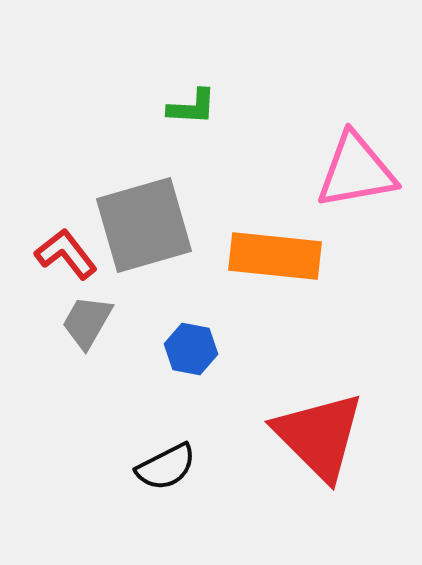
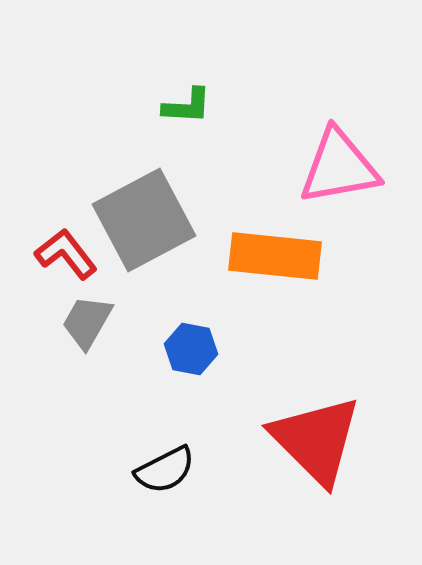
green L-shape: moved 5 px left, 1 px up
pink triangle: moved 17 px left, 4 px up
gray square: moved 5 px up; rotated 12 degrees counterclockwise
red triangle: moved 3 px left, 4 px down
black semicircle: moved 1 px left, 3 px down
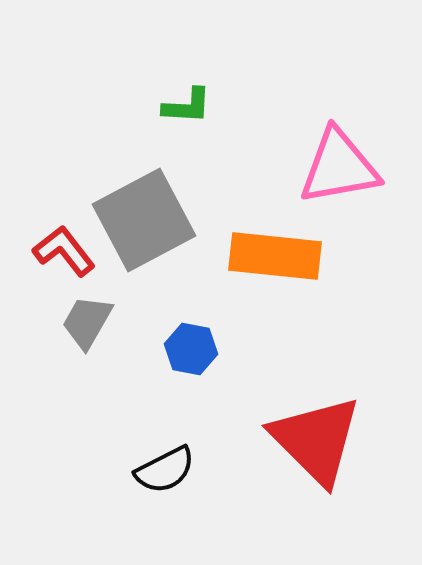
red L-shape: moved 2 px left, 3 px up
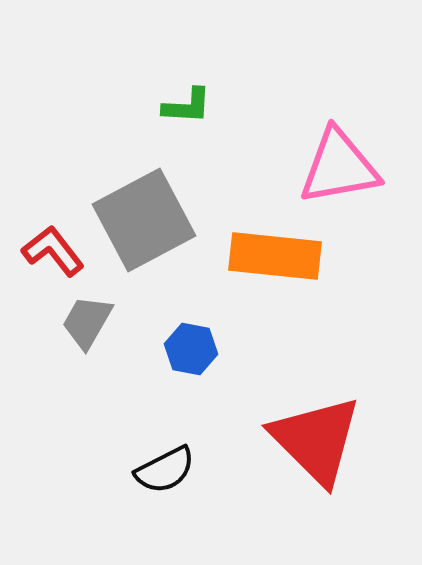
red L-shape: moved 11 px left
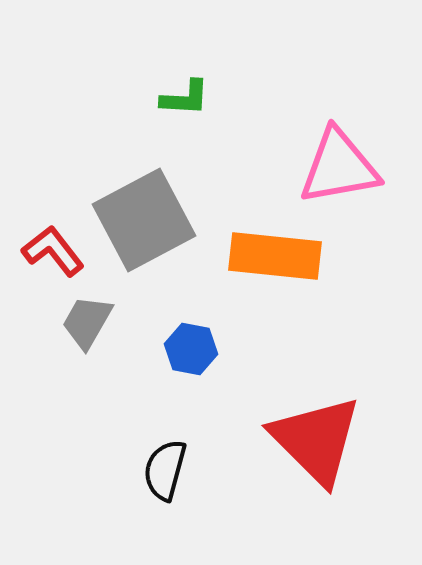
green L-shape: moved 2 px left, 8 px up
black semicircle: rotated 132 degrees clockwise
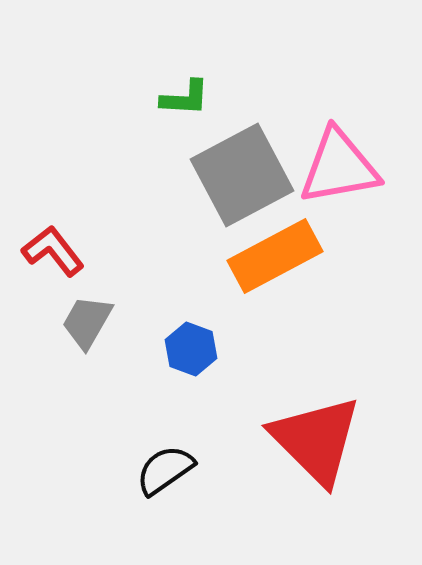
gray square: moved 98 px right, 45 px up
orange rectangle: rotated 34 degrees counterclockwise
blue hexagon: rotated 9 degrees clockwise
black semicircle: rotated 40 degrees clockwise
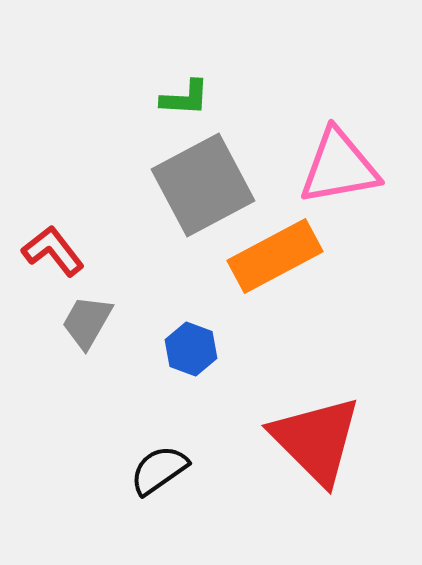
gray square: moved 39 px left, 10 px down
black semicircle: moved 6 px left
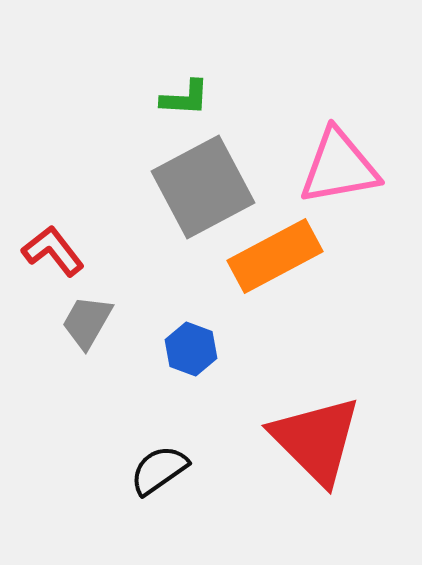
gray square: moved 2 px down
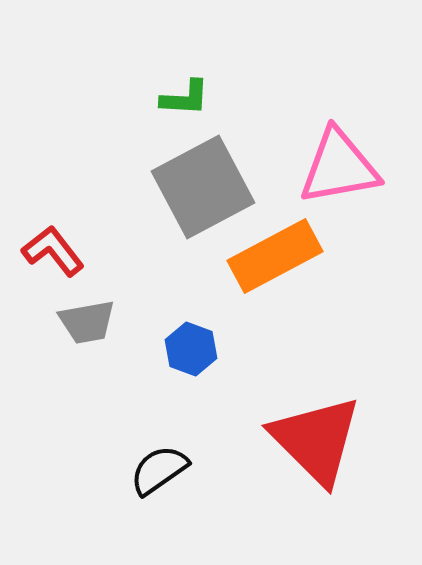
gray trapezoid: rotated 130 degrees counterclockwise
